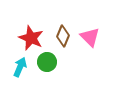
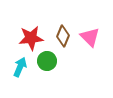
red star: rotated 30 degrees counterclockwise
green circle: moved 1 px up
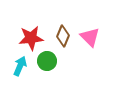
cyan arrow: moved 1 px up
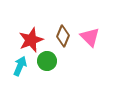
red star: moved 2 px down; rotated 15 degrees counterclockwise
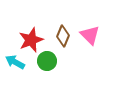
pink triangle: moved 2 px up
cyan arrow: moved 5 px left, 4 px up; rotated 84 degrees counterclockwise
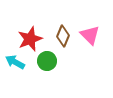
red star: moved 1 px left, 1 px up
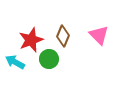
pink triangle: moved 9 px right
red star: moved 1 px right, 1 px down
green circle: moved 2 px right, 2 px up
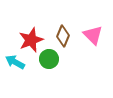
pink triangle: moved 6 px left
